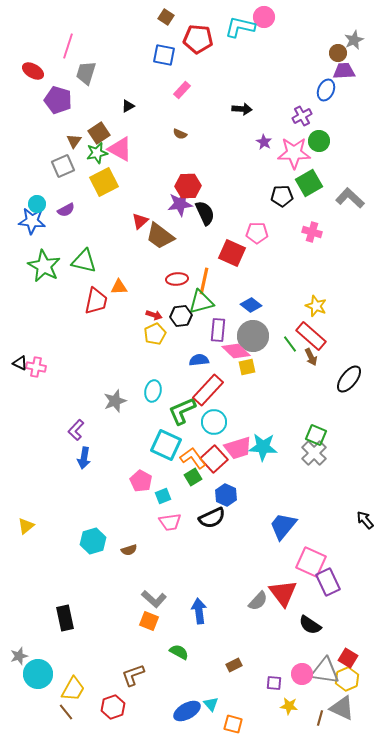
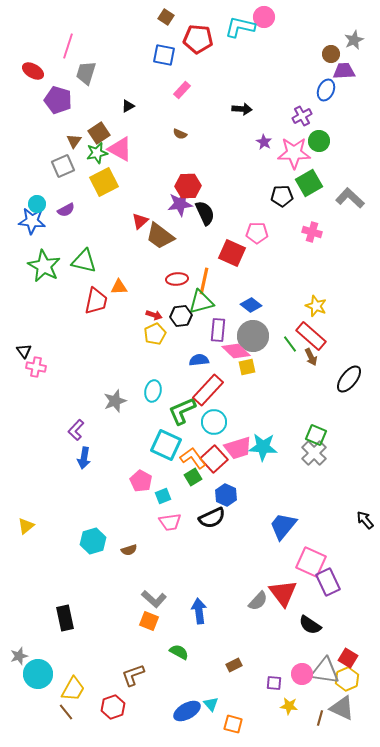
brown circle at (338, 53): moved 7 px left, 1 px down
black triangle at (20, 363): moved 4 px right, 12 px up; rotated 28 degrees clockwise
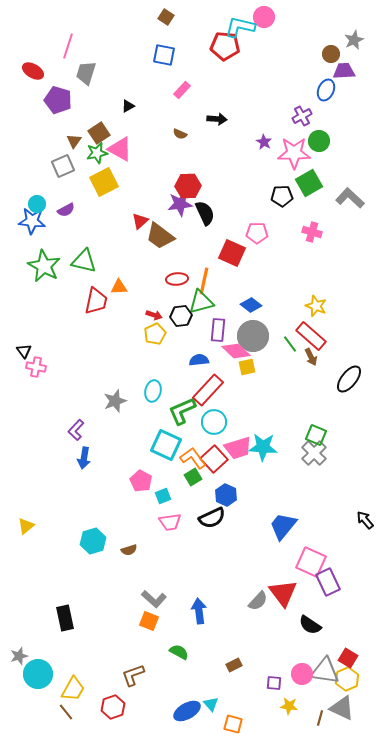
red pentagon at (198, 39): moved 27 px right, 7 px down
black arrow at (242, 109): moved 25 px left, 10 px down
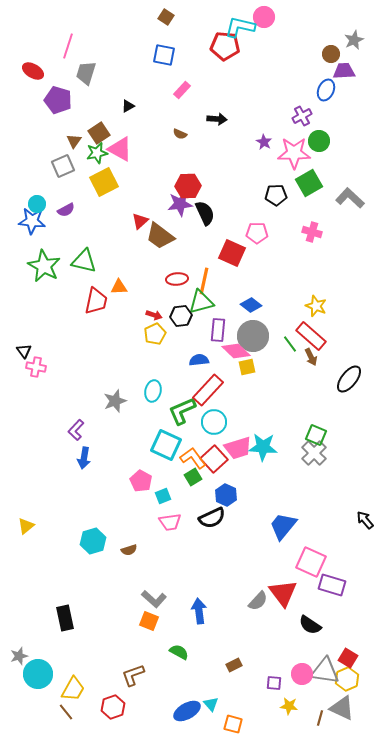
black pentagon at (282, 196): moved 6 px left, 1 px up
purple rectangle at (328, 582): moved 4 px right, 3 px down; rotated 48 degrees counterclockwise
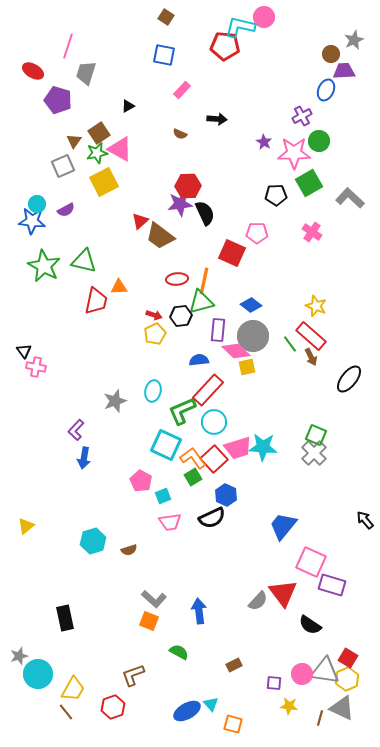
pink cross at (312, 232): rotated 18 degrees clockwise
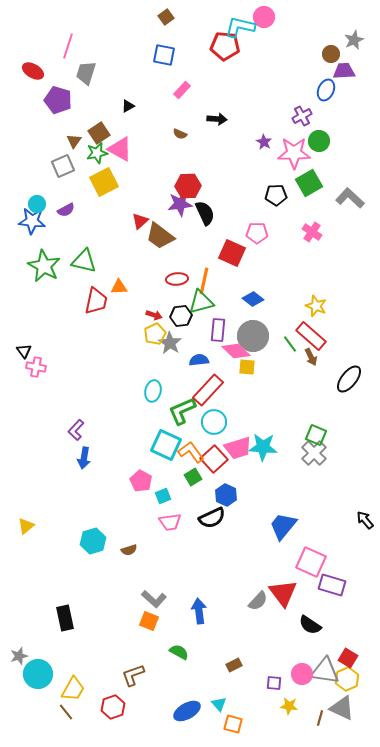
brown square at (166, 17): rotated 21 degrees clockwise
blue diamond at (251, 305): moved 2 px right, 6 px up
yellow square at (247, 367): rotated 18 degrees clockwise
gray star at (115, 401): moved 55 px right, 58 px up; rotated 20 degrees counterclockwise
orange L-shape at (193, 458): moved 2 px left, 6 px up
cyan triangle at (211, 704): moved 8 px right
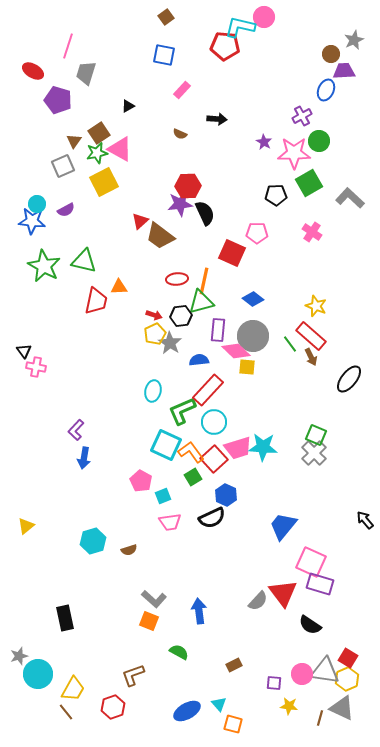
purple rectangle at (332, 585): moved 12 px left, 1 px up
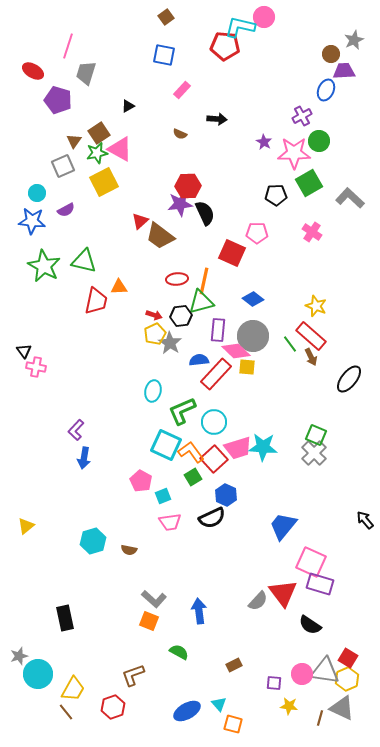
cyan circle at (37, 204): moved 11 px up
red rectangle at (208, 390): moved 8 px right, 16 px up
brown semicircle at (129, 550): rotated 28 degrees clockwise
